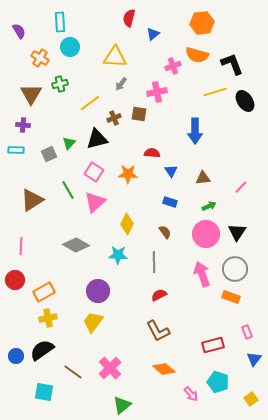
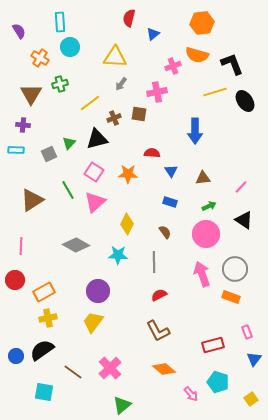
black triangle at (237, 232): moved 7 px right, 12 px up; rotated 30 degrees counterclockwise
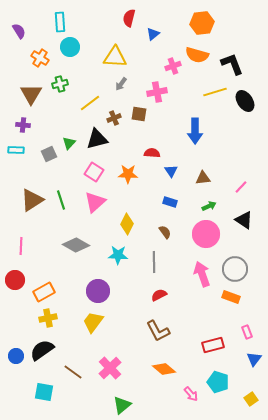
green line at (68, 190): moved 7 px left, 10 px down; rotated 12 degrees clockwise
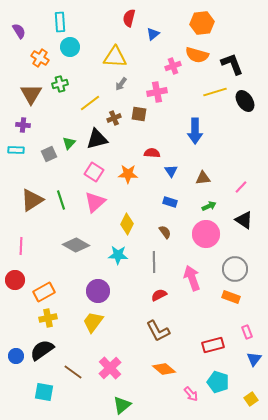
pink arrow at (202, 274): moved 10 px left, 4 px down
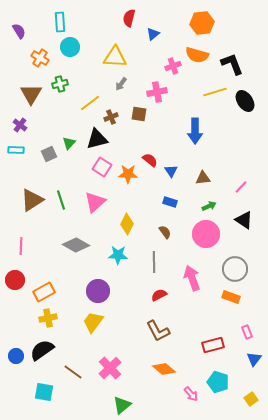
brown cross at (114, 118): moved 3 px left, 1 px up
purple cross at (23, 125): moved 3 px left; rotated 32 degrees clockwise
red semicircle at (152, 153): moved 2 px left, 7 px down; rotated 35 degrees clockwise
pink square at (94, 172): moved 8 px right, 5 px up
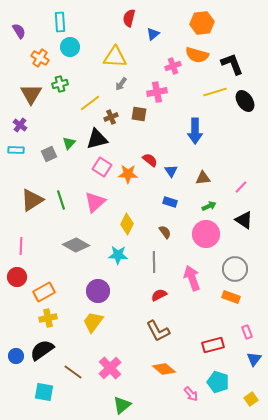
red circle at (15, 280): moved 2 px right, 3 px up
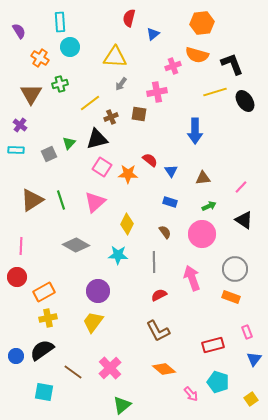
pink circle at (206, 234): moved 4 px left
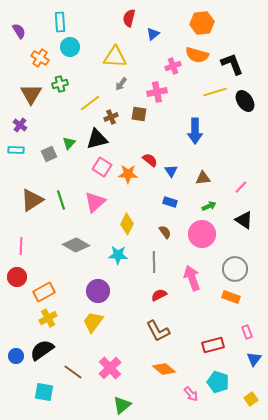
yellow cross at (48, 318): rotated 18 degrees counterclockwise
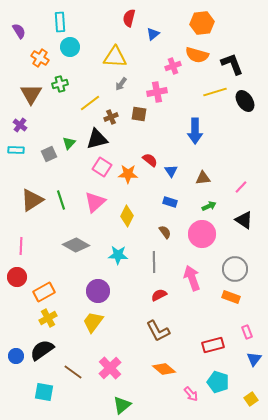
yellow diamond at (127, 224): moved 8 px up
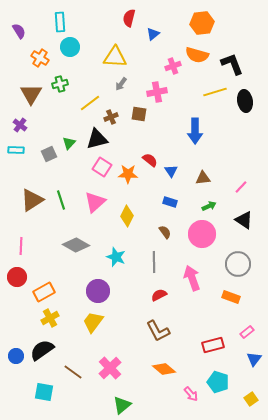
black ellipse at (245, 101): rotated 25 degrees clockwise
cyan star at (118, 255): moved 2 px left, 2 px down; rotated 18 degrees clockwise
gray circle at (235, 269): moved 3 px right, 5 px up
yellow cross at (48, 318): moved 2 px right
pink rectangle at (247, 332): rotated 72 degrees clockwise
